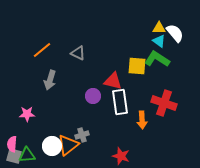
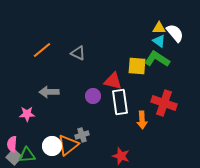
gray arrow: moved 1 px left, 12 px down; rotated 72 degrees clockwise
gray square: moved 1 px down; rotated 28 degrees clockwise
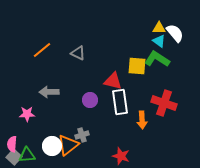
purple circle: moved 3 px left, 4 px down
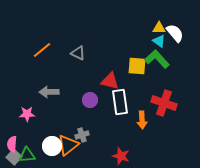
green L-shape: rotated 15 degrees clockwise
red triangle: moved 3 px left
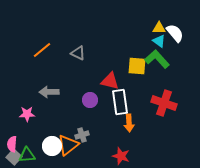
orange arrow: moved 13 px left, 3 px down
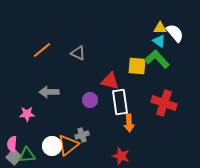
yellow triangle: moved 1 px right
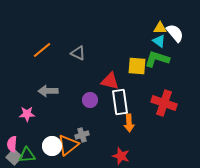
green L-shape: rotated 30 degrees counterclockwise
gray arrow: moved 1 px left, 1 px up
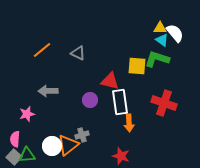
cyan triangle: moved 3 px right, 1 px up
pink star: rotated 14 degrees counterclockwise
pink semicircle: moved 3 px right, 5 px up
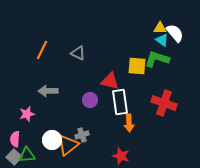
orange line: rotated 24 degrees counterclockwise
white circle: moved 6 px up
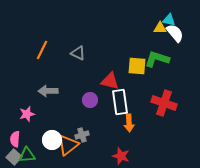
cyan triangle: moved 7 px right, 20 px up; rotated 24 degrees counterclockwise
